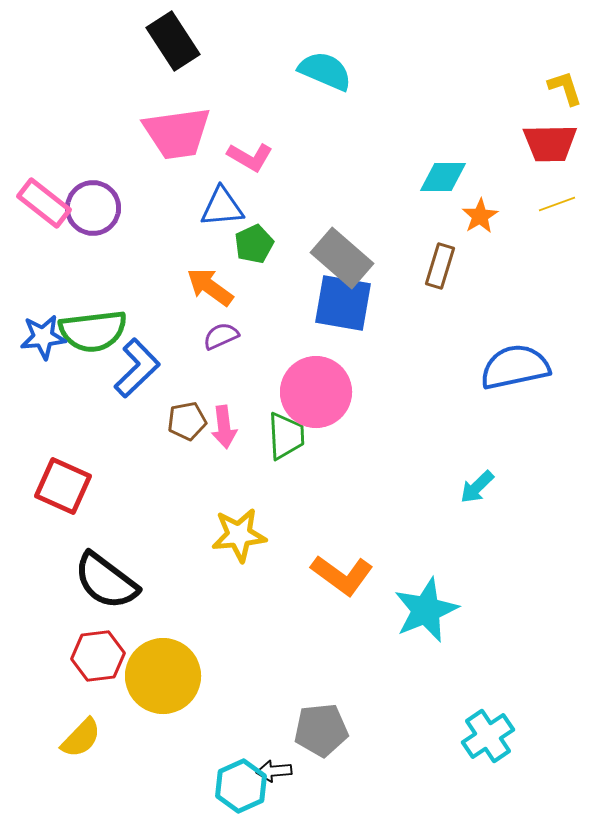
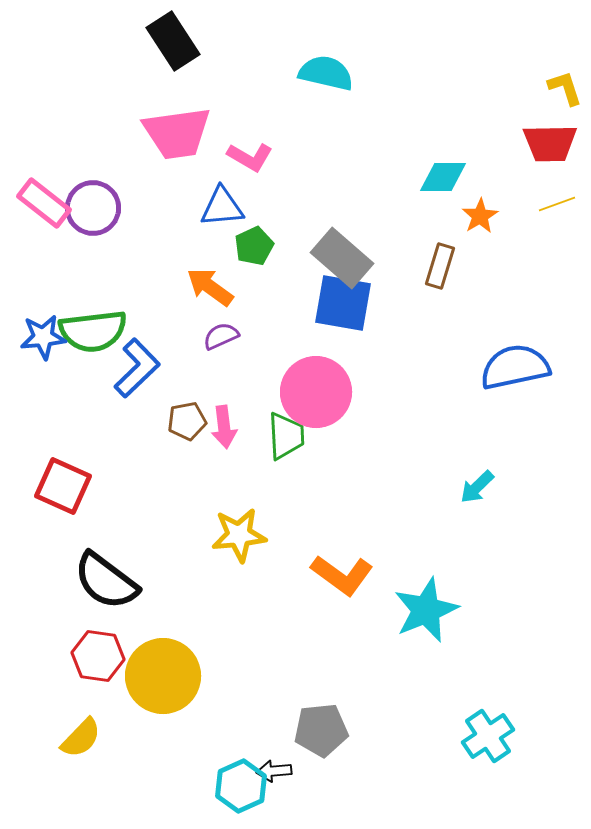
cyan semicircle: moved 1 px right, 2 px down; rotated 10 degrees counterclockwise
green pentagon: moved 2 px down
red hexagon: rotated 15 degrees clockwise
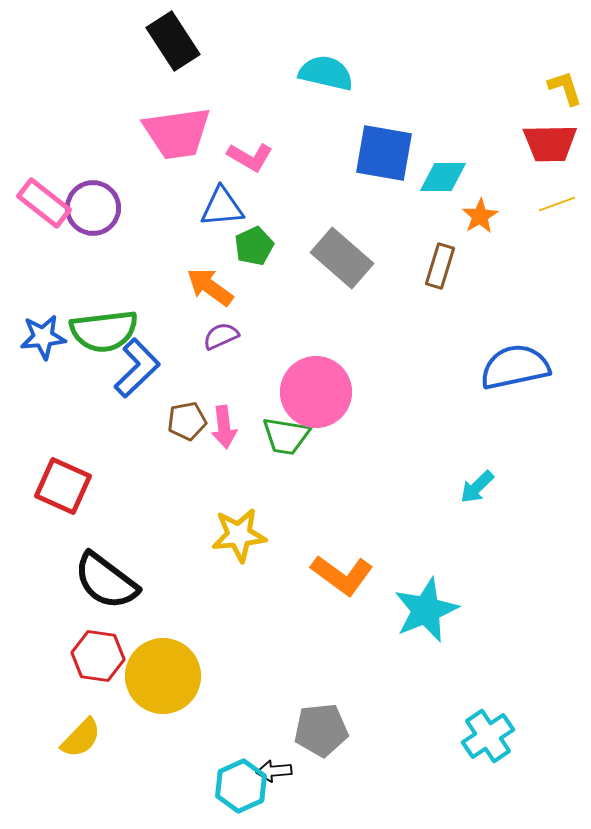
blue square: moved 41 px right, 150 px up
green semicircle: moved 11 px right
green trapezoid: rotated 102 degrees clockwise
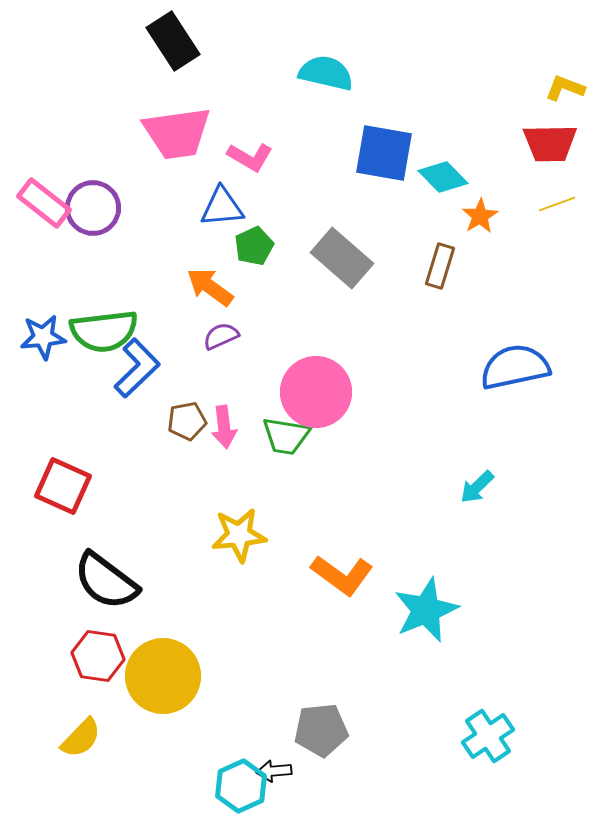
yellow L-shape: rotated 51 degrees counterclockwise
cyan diamond: rotated 45 degrees clockwise
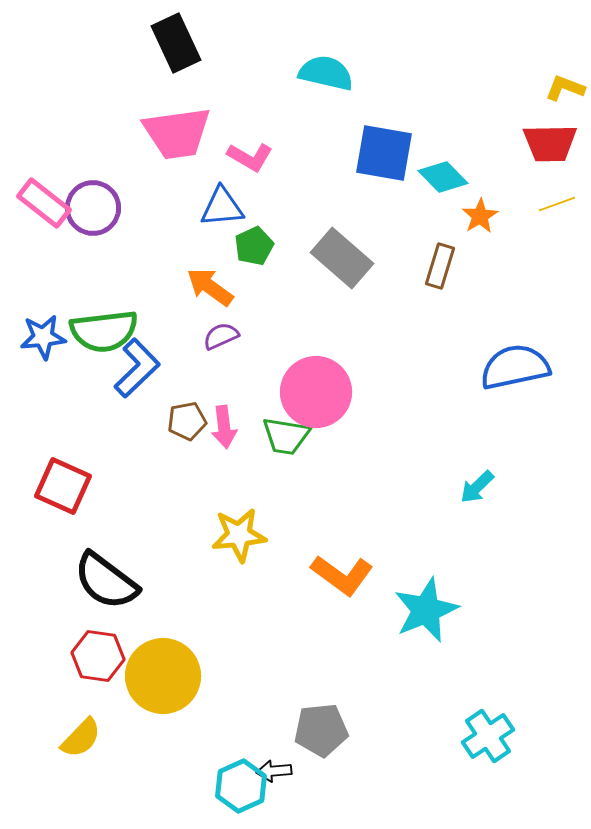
black rectangle: moved 3 px right, 2 px down; rotated 8 degrees clockwise
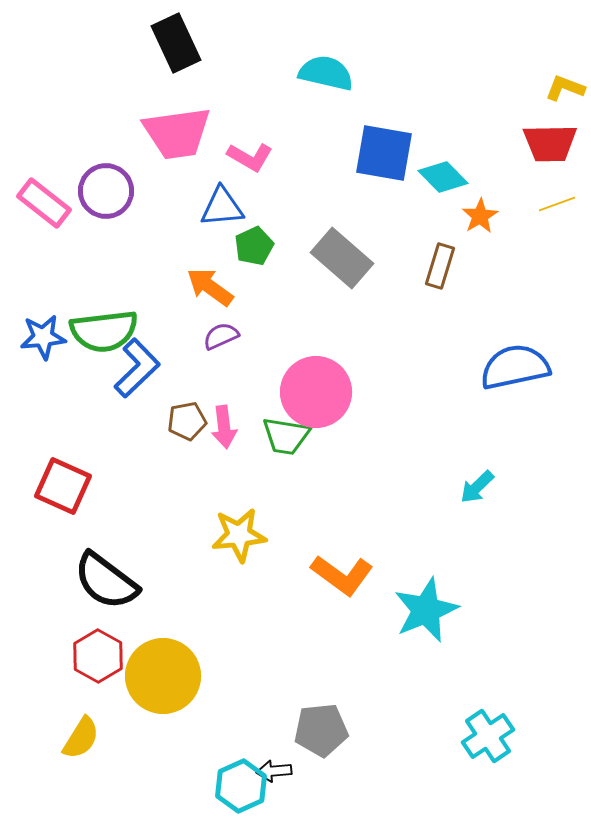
purple circle: moved 13 px right, 17 px up
red hexagon: rotated 21 degrees clockwise
yellow semicircle: rotated 12 degrees counterclockwise
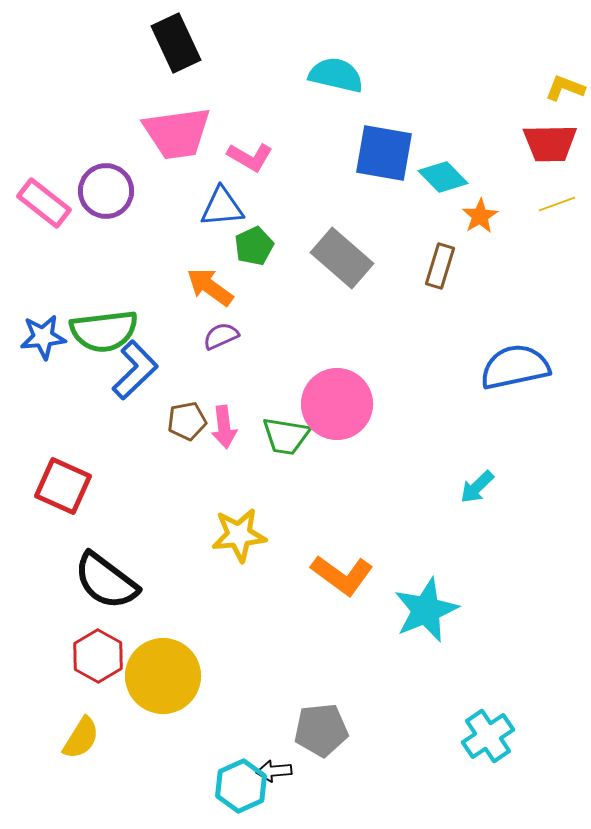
cyan semicircle: moved 10 px right, 2 px down
blue L-shape: moved 2 px left, 2 px down
pink circle: moved 21 px right, 12 px down
